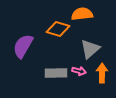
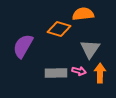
orange semicircle: moved 1 px right
orange diamond: moved 1 px right
gray triangle: rotated 15 degrees counterclockwise
orange arrow: moved 2 px left
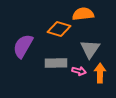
gray rectangle: moved 10 px up
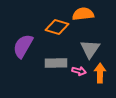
orange diamond: moved 2 px left, 2 px up
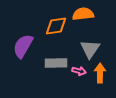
orange diamond: moved 1 px left, 1 px up; rotated 25 degrees counterclockwise
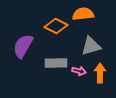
orange diamond: rotated 35 degrees clockwise
gray triangle: moved 1 px right, 3 px up; rotated 40 degrees clockwise
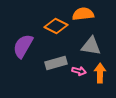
gray triangle: rotated 25 degrees clockwise
gray rectangle: rotated 15 degrees counterclockwise
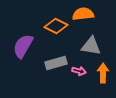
orange arrow: moved 3 px right
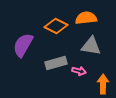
orange semicircle: moved 3 px right, 4 px down
purple semicircle: moved 1 px up
orange arrow: moved 11 px down
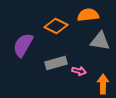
orange semicircle: moved 2 px right, 3 px up
gray triangle: moved 9 px right, 5 px up
